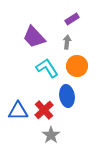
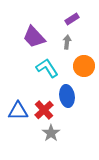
orange circle: moved 7 px right
gray star: moved 2 px up
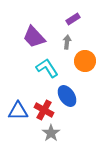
purple rectangle: moved 1 px right
orange circle: moved 1 px right, 5 px up
blue ellipse: rotated 25 degrees counterclockwise
red cross: rotated 18 degrees counterclockwise
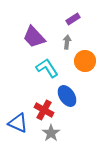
blue triangle: moved 12 px down; rotated 25 degrees clockwise
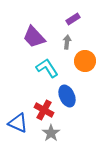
blue ellipse: rotated 10 degrees clockwise
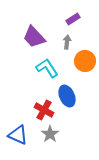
blue triangle: moved 12 px down
gray star: moved 1 px left, 1 px down
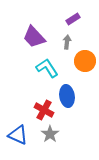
blue ellipse: rotated 15 degrees clockwise
